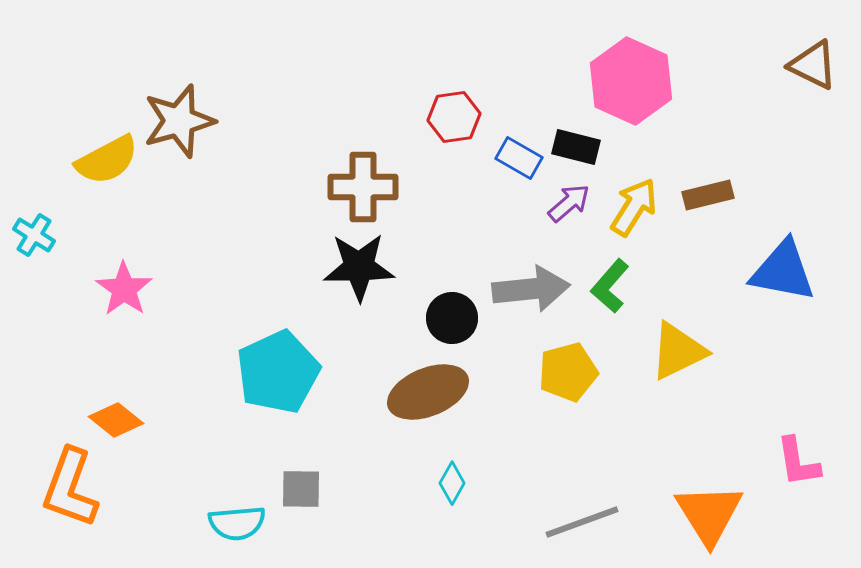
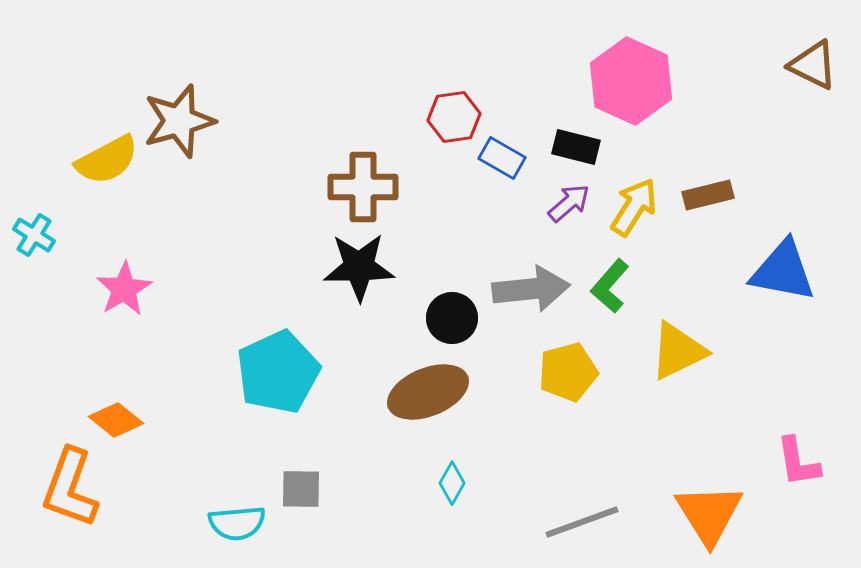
blue rectangle: moved 17 px left
pink star: rotated 6 degrees clockwise
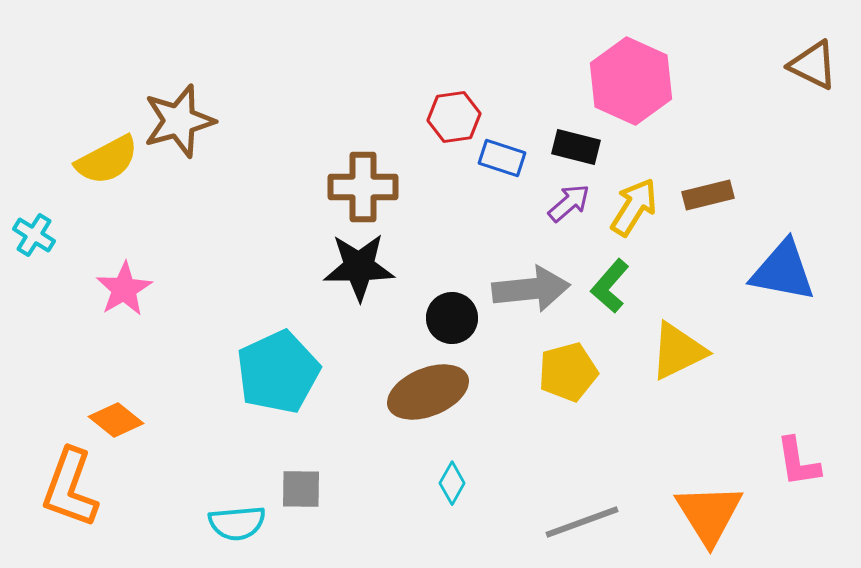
blue rectangle: rotated 12 degrees counterclockwise
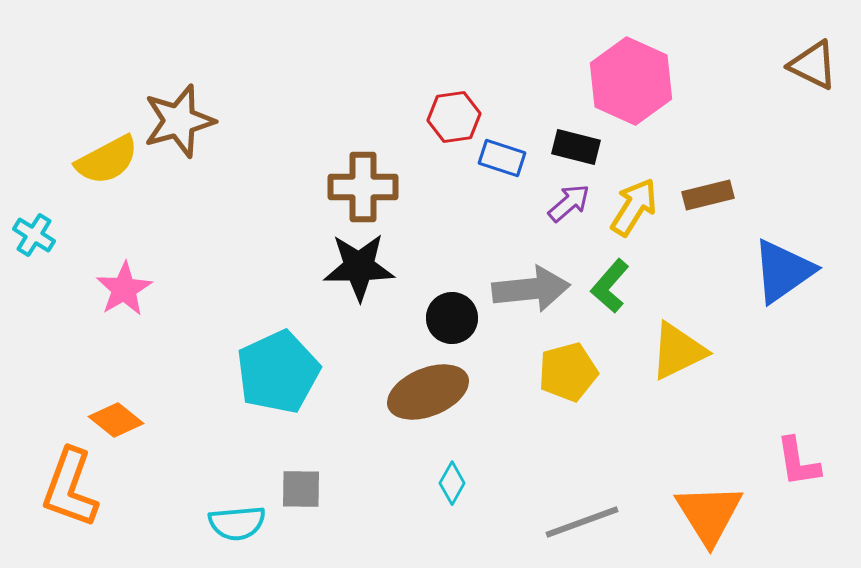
blue triangle: rotated 46 degrees counterclockwise
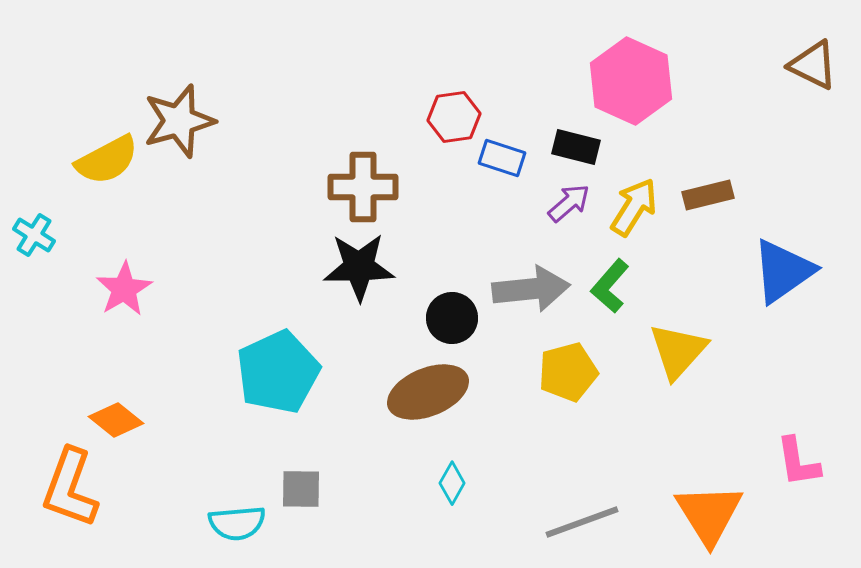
yellow triangle: rotated 22 degrees counterclockwise
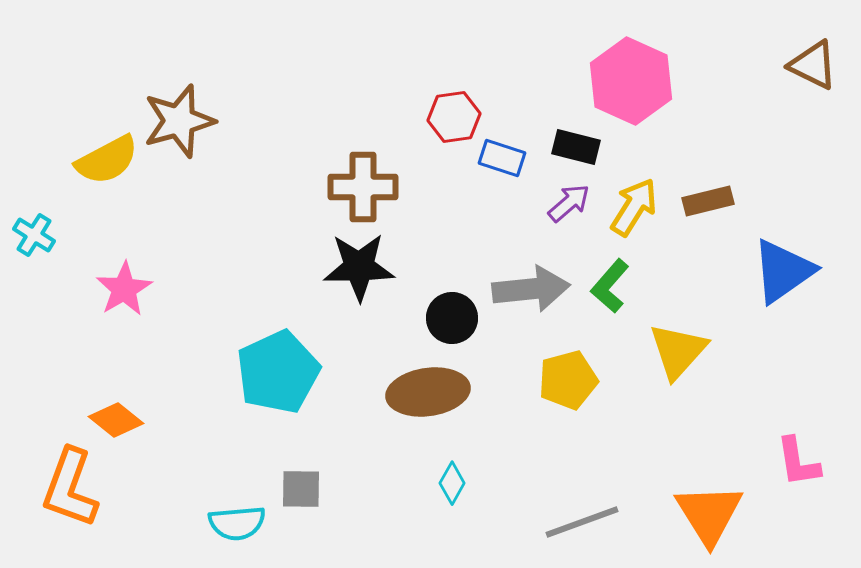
brown rectangle: moved 6 px down
yellow pentagon: moved 8 px down
brown ellipse: rotated 14 degrees clockwise
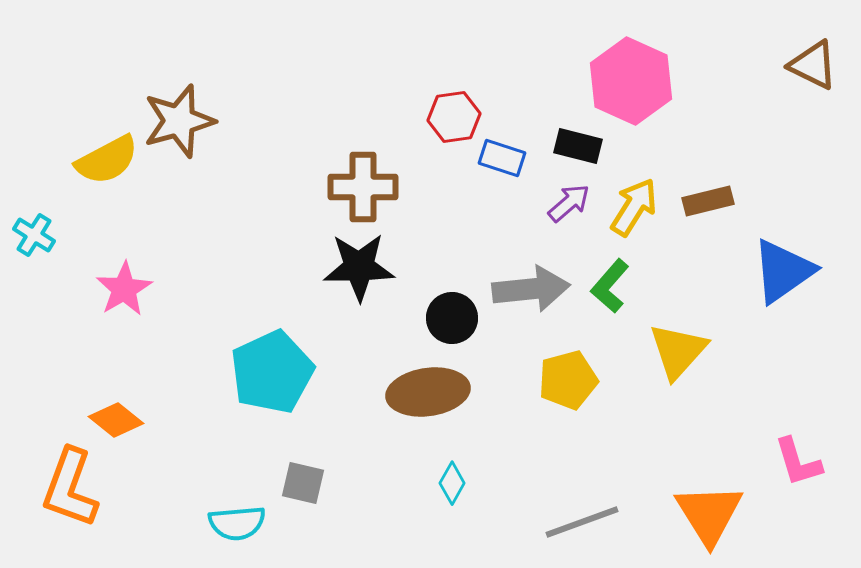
black rectangle: moved 2 px right, 1 px up
cyan pentagon: moved 6 px left
pink L-shape: rotated 8 degrees counterclockwise
gray square: moved 2 px right, 6 px up; rotated 12 degrees clockwise
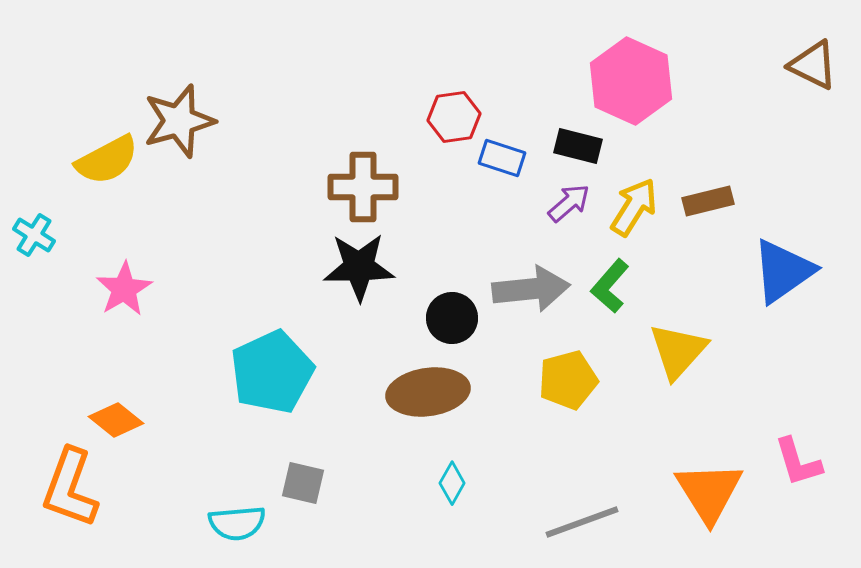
orange triangle: moved 22 px up
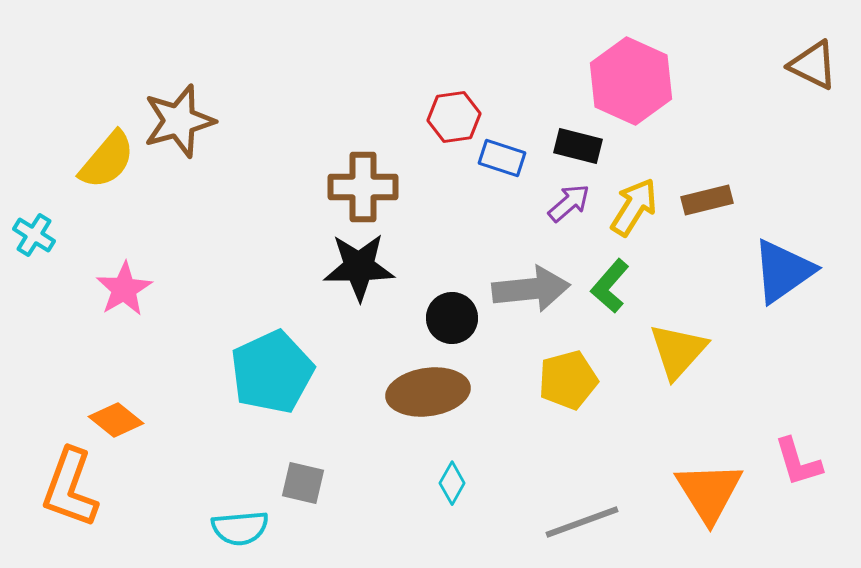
yellow semicircle: rotated 22 degrees counterclockwise
brown rectangle: moved 1 px left, 1 px up
cyan semicircle: moved 3 px right, 5 px down
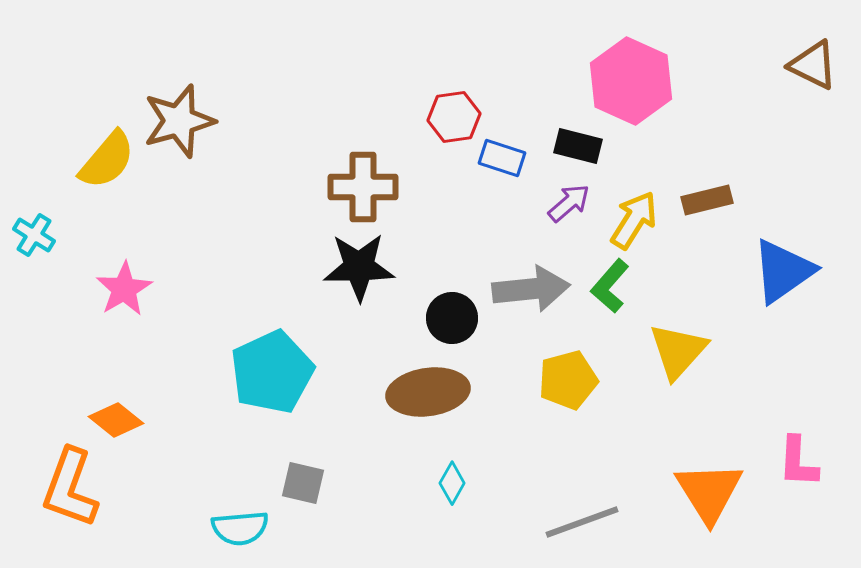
yellow arrow: moved 13 px down
pink L-shape: rotated 20 degrees clockwise
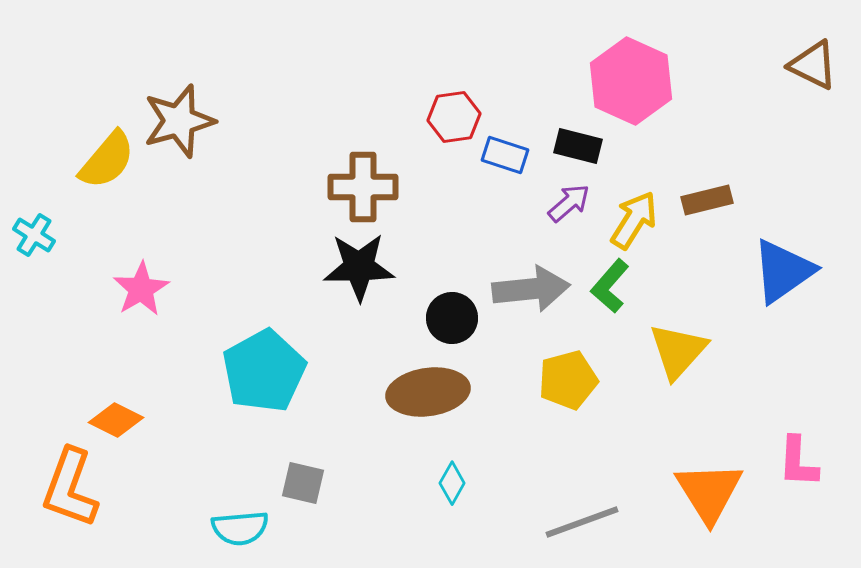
blue rectangle: moved 3 px right, 3 px up
pink star: moved 17 px right
cyan pentagon: moved 8 px left, 1 px up; rotated 4 degrees counterclockwise
orange diamond: rotated 12 degrees counterclockwise
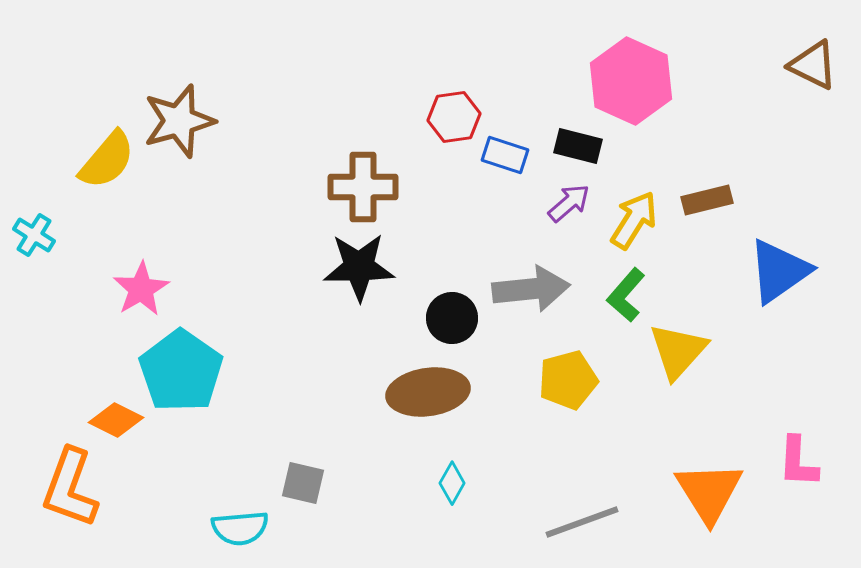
blue triangle: moved 4 px left
green L-shape: moved 16 px right, 9 px down
cyan pentagon: moved 83 px left; rotated 8 degrees counterclockwise
